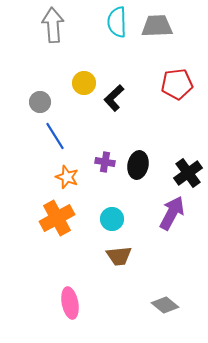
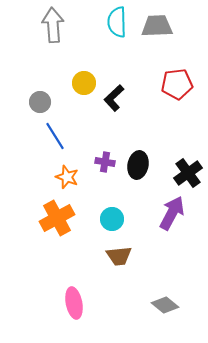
pink ellipse: moved 4 px right
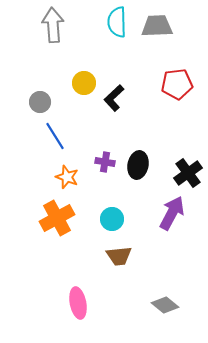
pink ellipse: moved 4 px right
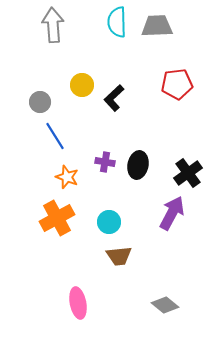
yellow circle: moved 2 px left, 2 px down
cyan circle: moved 3 px left, 3 px down
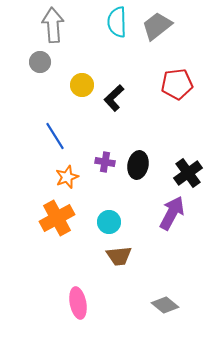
gray trapezoid: rotated 36 degrees counterclockwise
gray circle: moved 40 px up
orange star: rotated 30 degrees clockwise
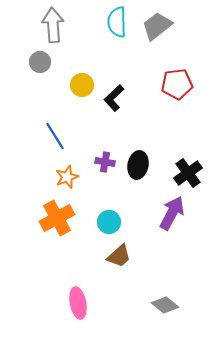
brown trapezoid: rotated 36 degrees counterclockwise
